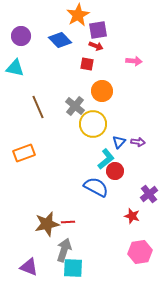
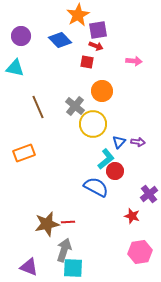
red square: moved 2 px up
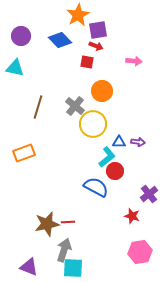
brown line: rotated 40 degrees clockwise
blue triangle: rotated 48 degrees clockwise
cyan L-shape: moved 1 px right, 2 px up
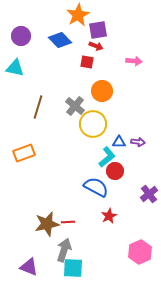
red star: moved 23 px left; rotated 28 degrees clockwise
pink hexagon: rotated 15 degrees counterclockwise
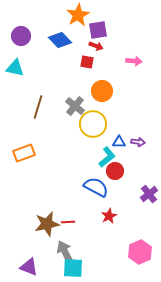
gray arrow: moved 1 px right, 2 px down; rotated 45 degrees counterclockwise
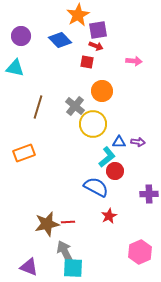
purple cross: rotated 36 degrees clockwise
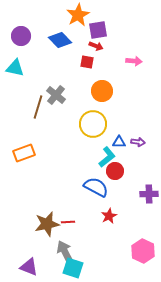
gray cross: moved 19 px left, 11 px up
pink hexagon: moved 3 px right, 1 px up; rotated 10 degrees counterclockwise
cyan square: rotated 15 degrees clockwise
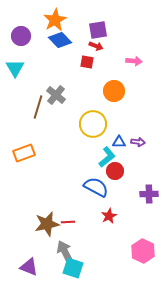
orange star: moved 23 px left, 5 px down
cyan triangle: rotated 48 degrees clockwise
orange circle: moved 12 px right
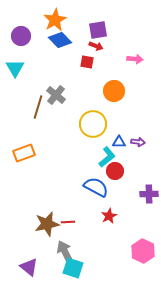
pink arrow: moved 1 px right, 2 px up
purple triangle: rotated 18 degrees clockwise
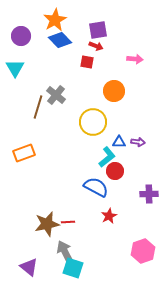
yellow circle: moved 2 px up
pink hexagon: rotated 15 degrees clockwise
